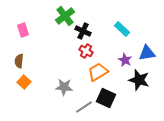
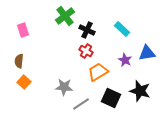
black cross: moved 4 px right, 1 px up
black star: moved 1 px right, 11 px down
black square: moved 5 px right
gray line: moved 3 px left, 3 px up
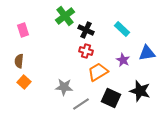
black cross: moved 1 px left
red cross: rotated 16 degrees counterclockwise
purple star: moved 2 px left
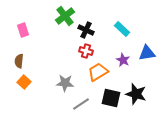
gray star: moved 1 px right, 4 px up
black star: moved 4 px left, 3 px down
black square: rotated 12 degrees counterclockwise
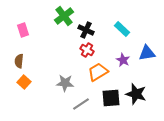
green cross: moved 1 px left
red cross: moved 1 px right, 1 px up; rotated 16 degrees clockwise
black square: rotated 18 degrees counterclockwise
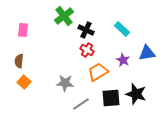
pink rectangle: rotated 24 degrees clockwise
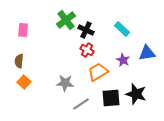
green cross: moved 2 px right, 4 px down
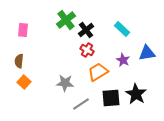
black cross: rotated 28 degrees clockwise
black star: rotated 15 degrees clockwise
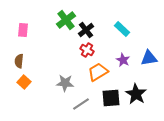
blue triangle: moved 2 px right, 5 px down
